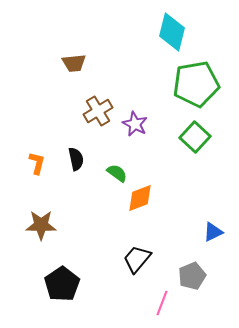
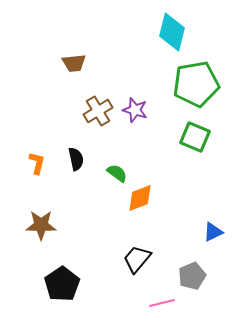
purple star: moved 14 px up; rotated 10 degrees counterclockwise
green square: rotated 20 degrees counterclockwise
pink line: rotated 55 degrees clockwise
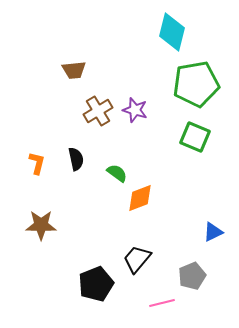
brown trapezoid: moved 7 px down
black pentagon: moved 34 px right; rotated 12 degrees clockwise
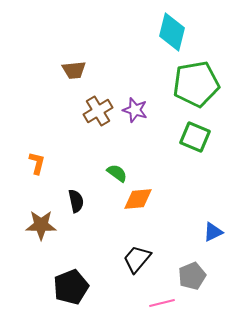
black semicircle: moved 42 px down
orange diamond: moved 2 px left, 1 px down; rotated 16 degrees clockwise
black pentagon: moved 25 px left, 3 px down
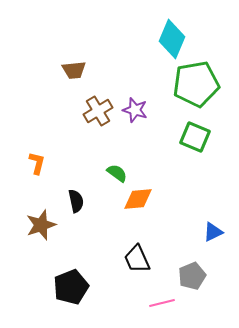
cyan diamond: moved 7 px down; rotated 9 degrees clockwise
brown star: rotated 20 degrees counterclockwise
black trapezoid: rotated 64 degrees counterclockwise
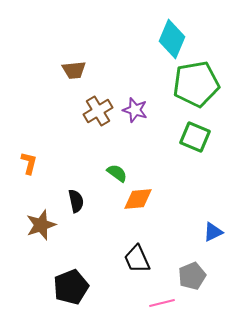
orange L-shape: moved 8 px left
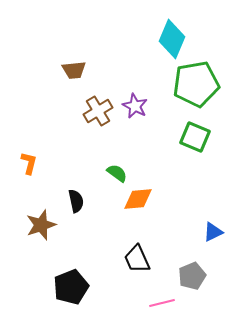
purple star: moved 4 px up; rotated 10 degrees clockwise
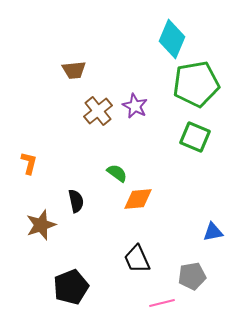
brown cross: rotated 8 degrees counterclockwise
blue triangle: rotated 15 degrees clockwise
gray pentagon: rotated 12 degrees clockwise
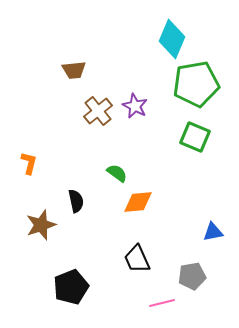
orange diamond: moved 3 px down
